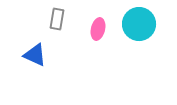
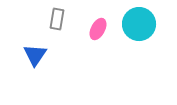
pink ellipse: rotated 15 degrees clockwise
blue triangle: rotated 40 degrees clockwise
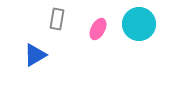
blue triangle: rotated 25 degrees clockwise
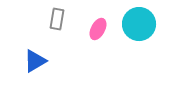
blue triangle: moved 6 px down
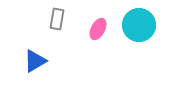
cyan circle: moved 1 px down
